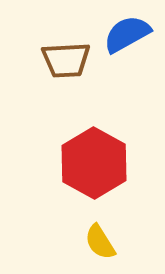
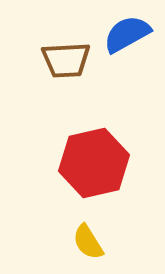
red hexagon: rotated 18 degrees clockwise
yellow semicircle: moved 12 px left
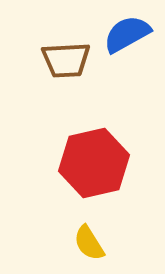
yellow semicircle: moved 1 px right, 1 px down
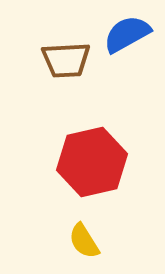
red hexagon: moved 2 px left, 1 px up
yellow semicircle: moved 5 px left, 2 px up
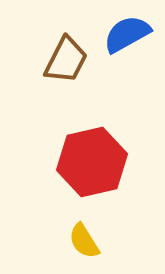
brown trapezoid: rotated 60 degrees counterclockwise
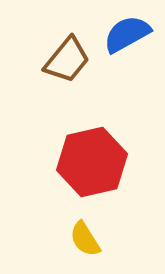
brown trapezoid: moved 1 px right; rotated 12 degrees clockwise
yellow semicircle: moved 1 px right, 2 px up
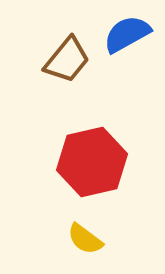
yellow semicircle: rotated 21 degrees counterclockwise
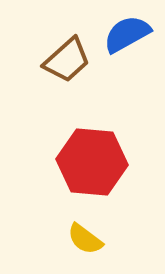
brown trapezoid: rotated 9 degrees clockwise
red hexagon: rotated 18 degrees clockwise
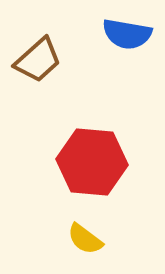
blue semicircle: rotated 141 degrees counterclockwise
brown trapezoid: moved 29 px left
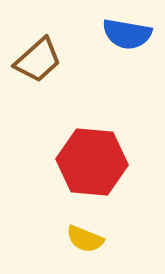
yellow semicircle: rotated 15 degrees counterclockwise
